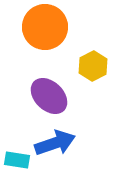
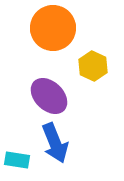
orange circle: moved 8 px right, 1 px down
yellow hexagon: rotated 8 degrees counterclockwise
blue arrow: rotated 87 degrees clockwise
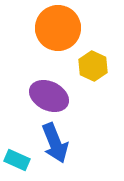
orange circle: moved 5 px right
purple ellipse: rotated 18 degrees counterclockwise
cyan rectangle: rotated 15 degrees clockwise
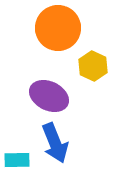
cyan rectangle: rotated 25 degrees counterclockwise
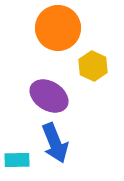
purple ellipse: rotated 6 degrees clockwise
